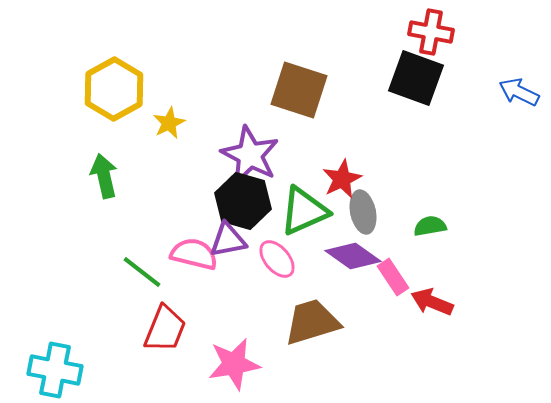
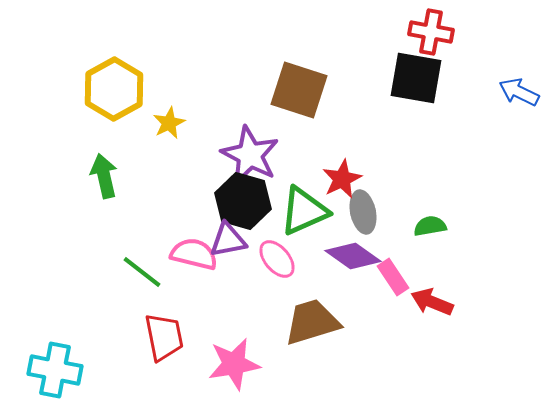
black square: rotated 10 degrees counterclockwise
red trapezoid: moved 1 px left, 8 px down; rotated 33 degrees counterclockwise
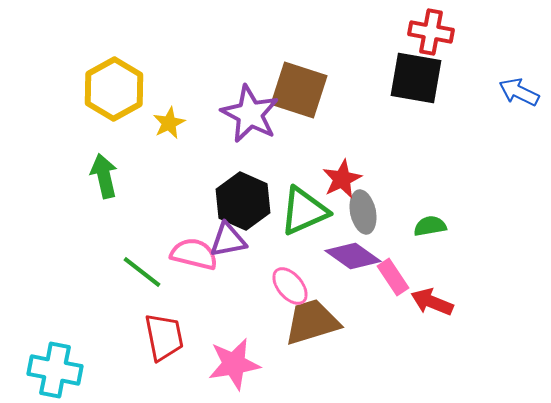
purple star: moved 41 px up
black hexagon: rotated 8 degrees clockwise
pink ellipse: moved 13 px right, 27 px down
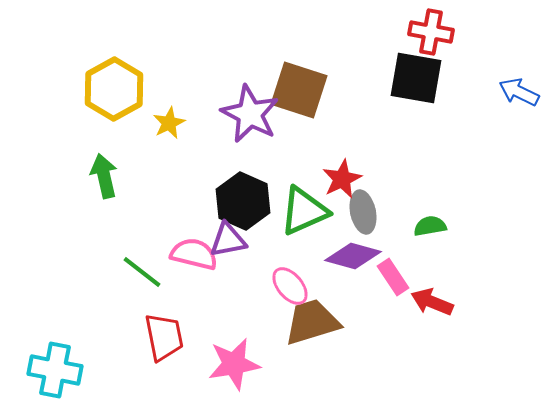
purple diamond: rotated 20 degrees counterclockwise
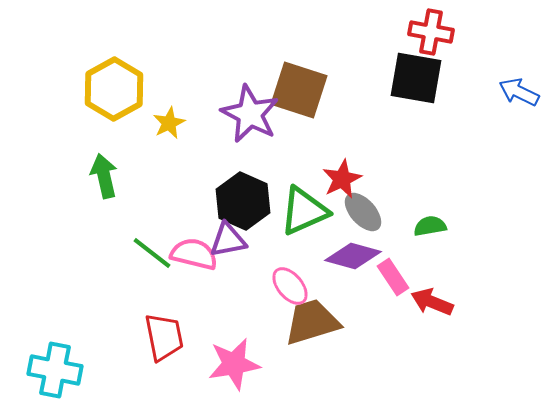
gray ellipse: rotated 30 degrees counterclockwise
green line: moved 10 px right, 19 px up
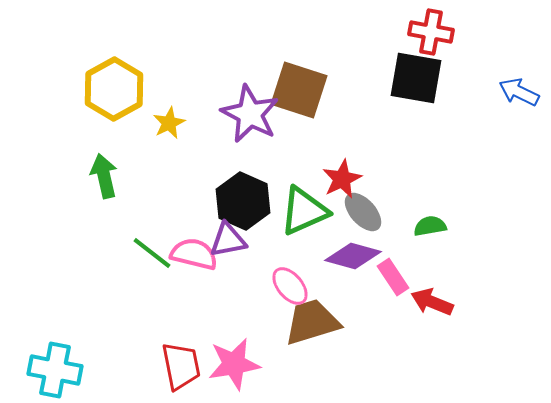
red trapezoid: moved 17 px right, 29 px down
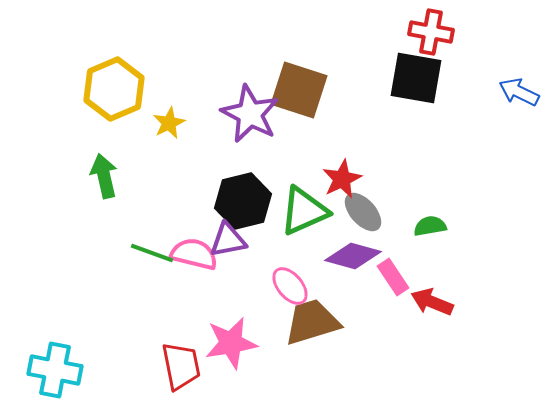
yellow hexagon: rotated 6 degrees clockwise
black hexagon: rotated 22 degrees clockwise
green line: rotated 18 degrees counterclockwise
pink star: moved 3 px left, 21 px up
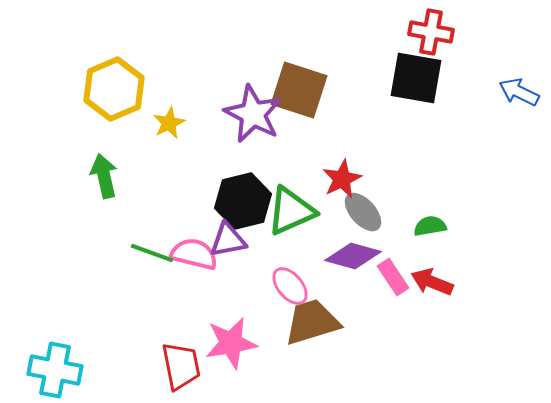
purple star: moved 3 px right
green triangle: moved 13 px left
red arrow: moved 20 px up
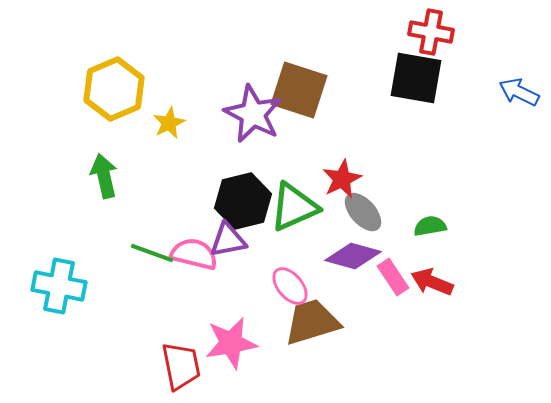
green triangle: moved 3 px right, 4 px up
cyan cross: moved 4 px right, 84 px up
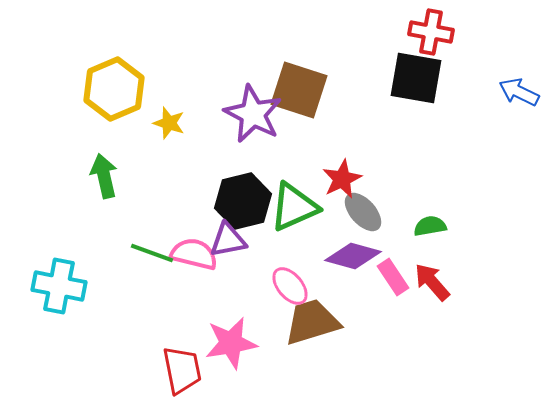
yellow star: rotated 28 degrees counterclockwise
red arrow: rotated 27 degrees clockwise
red trapezoid: moved 1 px right, 4 px down
